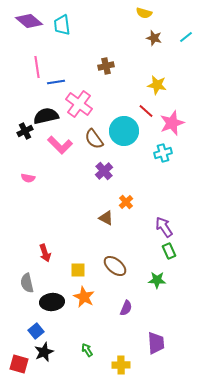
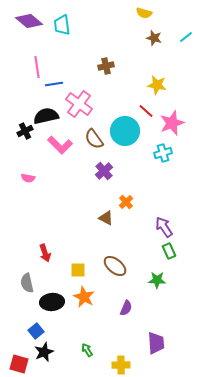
blue line: moved 2 px left, 2 px down
cyan circle: moved 1 px right
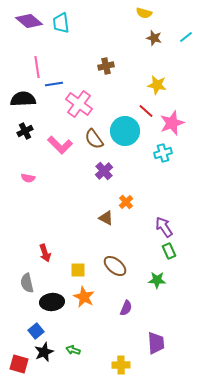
cyan trapezoid: moved 1 px left, 2 px up
black semicircle: moved 23 px left, 17 px up; rotated 10 degrees clockwise
green arrow: moved 14 px left; rotated 40 degrees counterclockwise
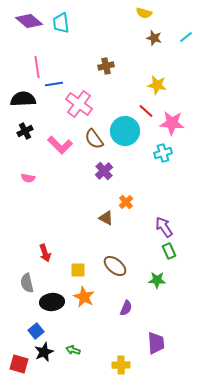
pink star: rotated 25 degrees clockwise
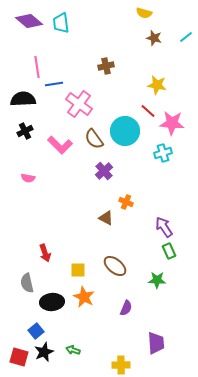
red line: moved 2 px right
orange cross: rotated 24 degrees counterclockwise
red square: moved 7 px up
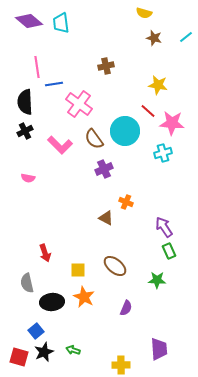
yellow star: moved 1 px right
black semicircle: moved 2 px right, 3 px down; rotated 90 degrees counterclockwise
purple cross: moved 2 px up; rotated 18 degrees clockwise
purple trapezoid: moved 3 px right, 6 px down
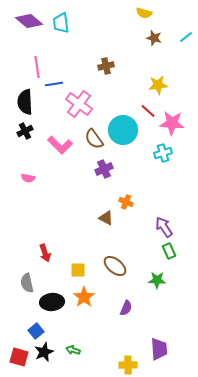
yellow star: rotated 18 degrees counterclockwise
cyan circle: moved 2 px left, 1 px up
orange star: rotated 10 degrees clockwise
yellow cross: moved 7 px right
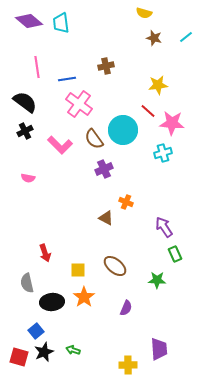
blue line: moved 13 px right, 5 px up
black semicircle: rotated 130 degrees clockwise
green rectangle: moved 6 px right, 3 px down
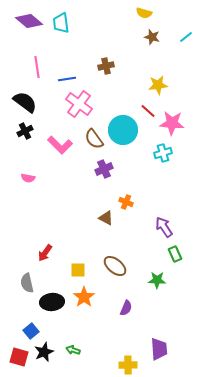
brown star: moved 2 px left, 1 px up
red arrow: rotated 54 degrees clockwise
blue square: moved 5 px left
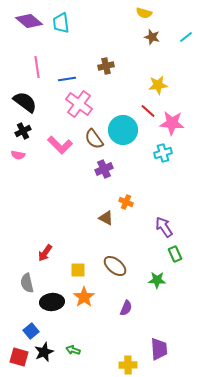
black cross: moved 2 px left
pink semicircle: moved 10 px left, 23 px up
